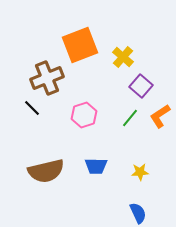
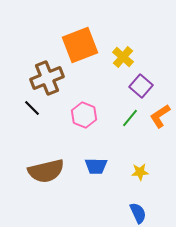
pink hexagon: rotated 20 degrees counterclockwise
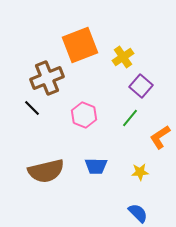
yellow cross: rotated 15 degrees clockwise
orange L-shape: moved 21 px down
blue semicircle: rotated 20 degrees counterclockwise
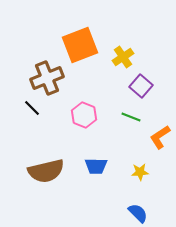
green line: moved 1 px right, 1 px up; rotated 72 degrees clockwise
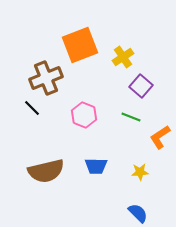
brown cross: moved 1 px left
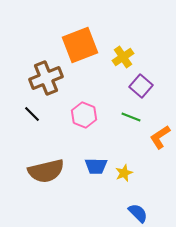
black line: moved 6 px down
yellow star: moved 16 px left, 1 px down; rotated 18 degrees counterclockwise
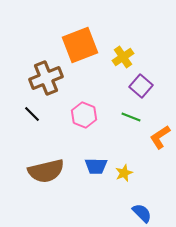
blue semicircle: moved 4 px right
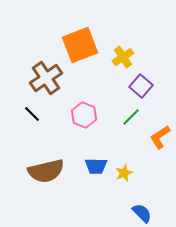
brown cross: rotated 12 degrees counterclockwise
green line: rotated 66 degrees counterclockwise
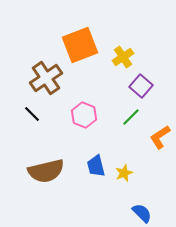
blue trapezoid: rotated 75 degrees clockwise
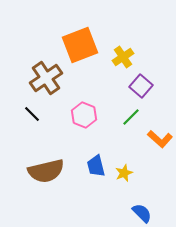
orange L-shape: moved 2 px down; rotated 105 degrees counterclockwise
